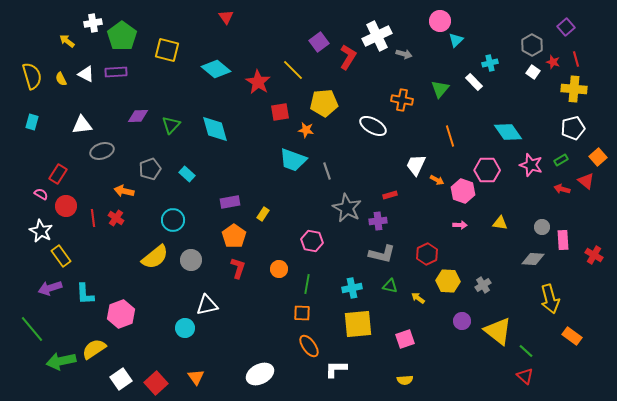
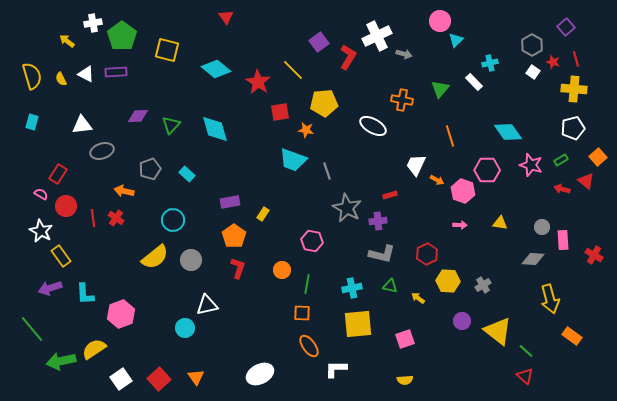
orange circle at (279, 269): moved 3 px right, 1 px down
red square at (156, 383): moved 3 px right, 4 px up
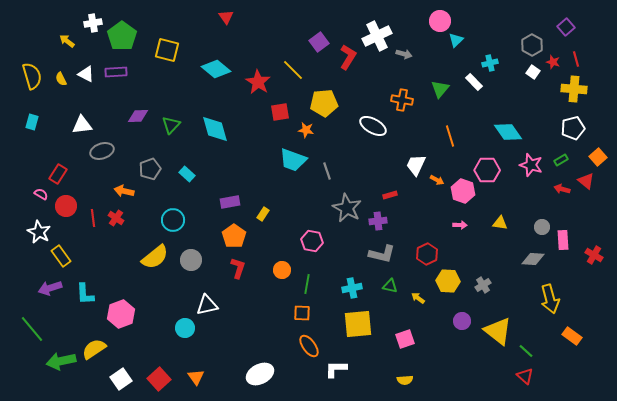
white star at (41, 231): moved 2 px left, 1 px down
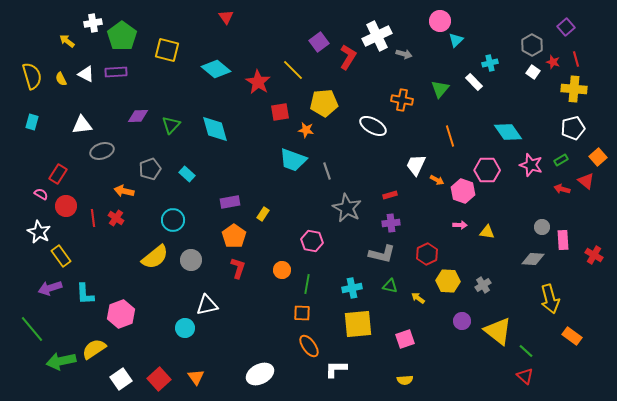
purple cross at (378, 221): moved 13 px right, 2 px down
yellow triangle at (500, 223): moved 13 px left, 9 px down
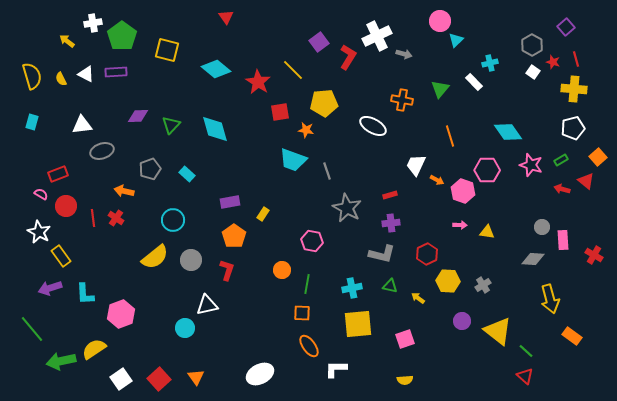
red rectangle at (58, 174): rotated 36 degrees clockwise
red L-shape at (238, 268): moved 11 px left, 2 px down
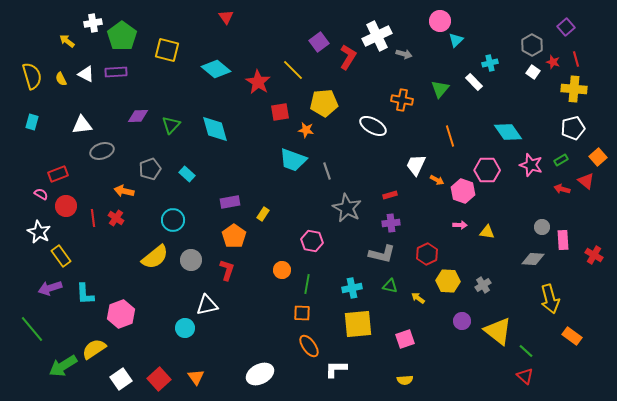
green arrow at (61, 361): moved 2 px right, 5 px down; rotated 20 degrees counterclockwise
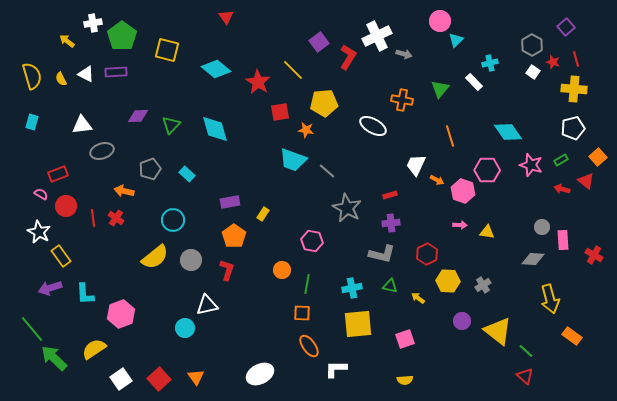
gray line at (327, 171): rotated 30 degrees counterclockwise
green arrow at (63, 366): moved 9 px left, 8 px up; rotated 76 degrees clockwise
